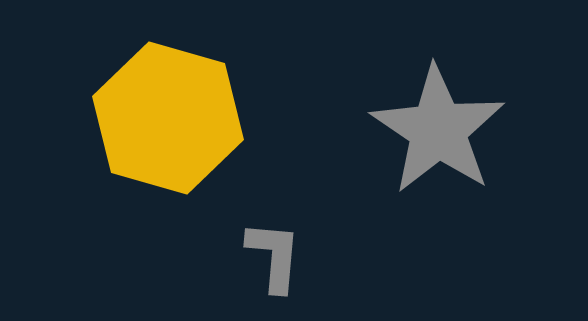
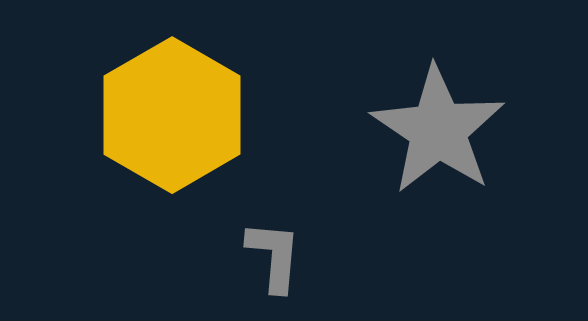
yellow hexagon: moved 4 px right, 3 px up; rotated 14 degrees clockwise
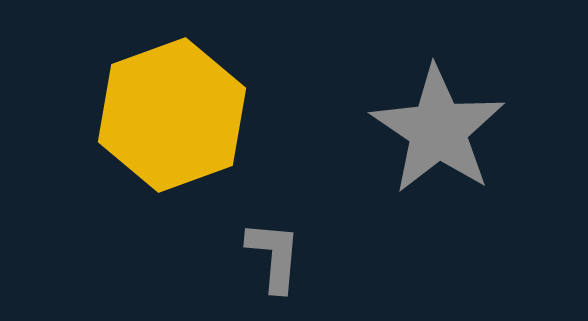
yellow hexagon: rotated 10 degrees clockwise
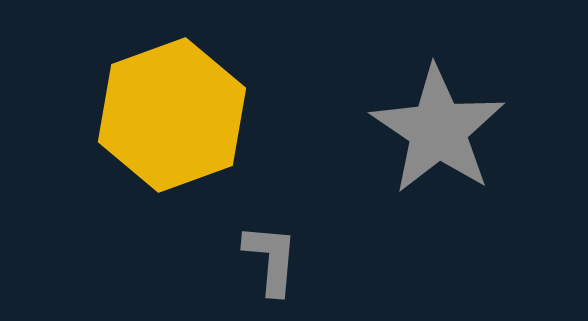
gray L-shape: moved 3 px left, 3 px down
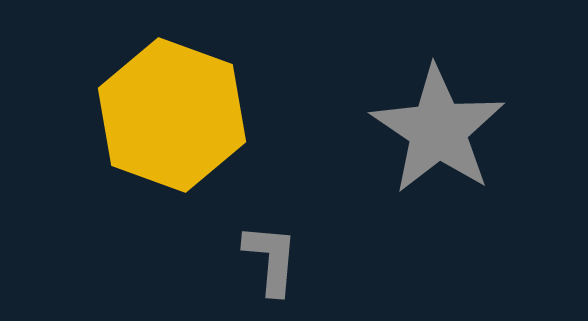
yellow hexagon: rotated 20 degrees counterclockwise
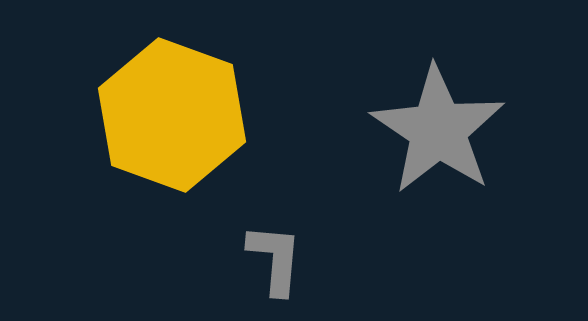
gray L-shape: moved 4 px right
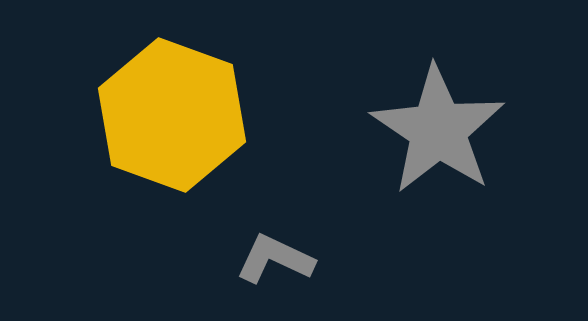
gray L-shape: rotated 70 degrees counterclockwise
